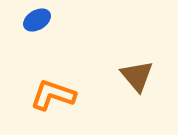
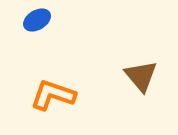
brown triangle: moved 4 px right
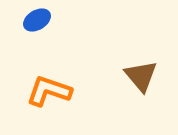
orange L-shape: moved 4 px left, 4 px up
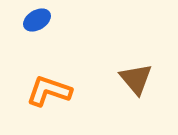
brown triangle: moved 5 px left, 3 px down
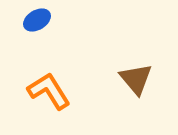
orange L-shape: rotated 39 degrees clockwise
